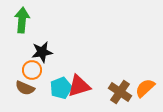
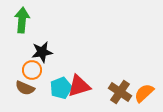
orange semicircle: moved 1 px left, 5 px down
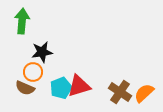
green arrow: moved 1 px down
orange circle: moved 1 px right, 2 px down
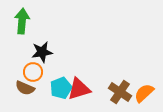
red triangle: moved 3 px down
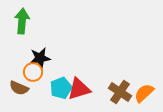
black star: moved 2 px left, 6 px down
brown semicircle: moved 6 px left
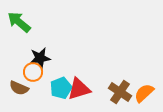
green arrow: moved 3 px left, 1 px down; rotated 55 degrees counterclockwise
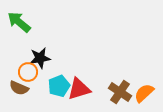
orange circle: moved 5 px left
cyan pentagon: moved 2 px left, 2 px up
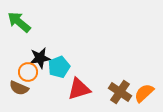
cyan pentagon: moved 19 px up
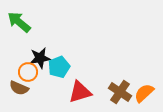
red triangle: moved 1 px right, 3 px down
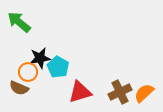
cyan pentagon: moved 1 px left; rotated 20 degrees counterclockwise
brown cross: rotated 30 degrees clockwise
